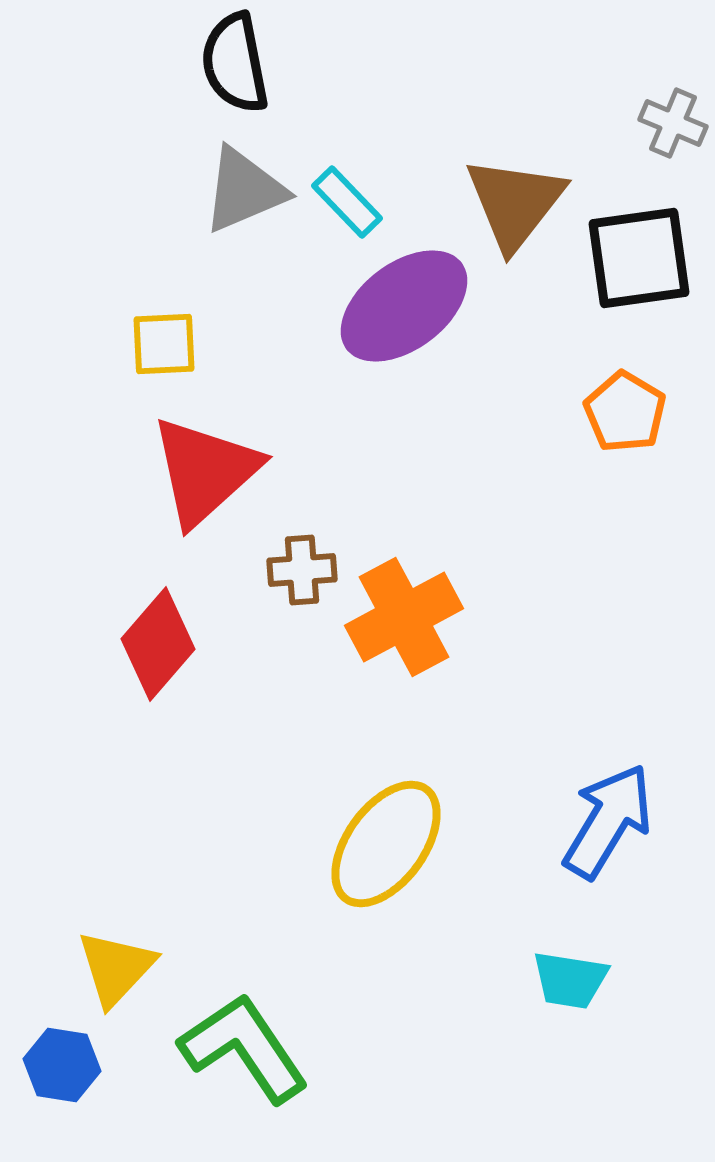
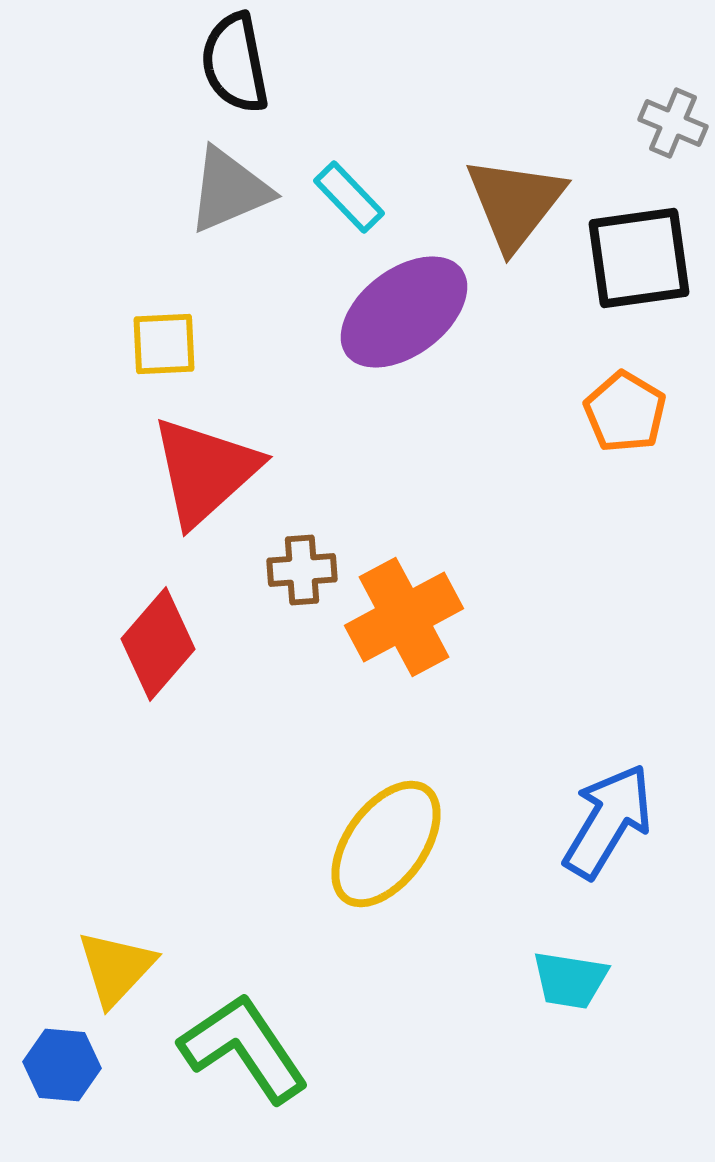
gray triangle: moved 15 px left
cyan rectangle: moved 2 px right, 5 px up
purple ellipse: moved 6 px down
blue hexagon: rotated 4 degrees counterclockwise
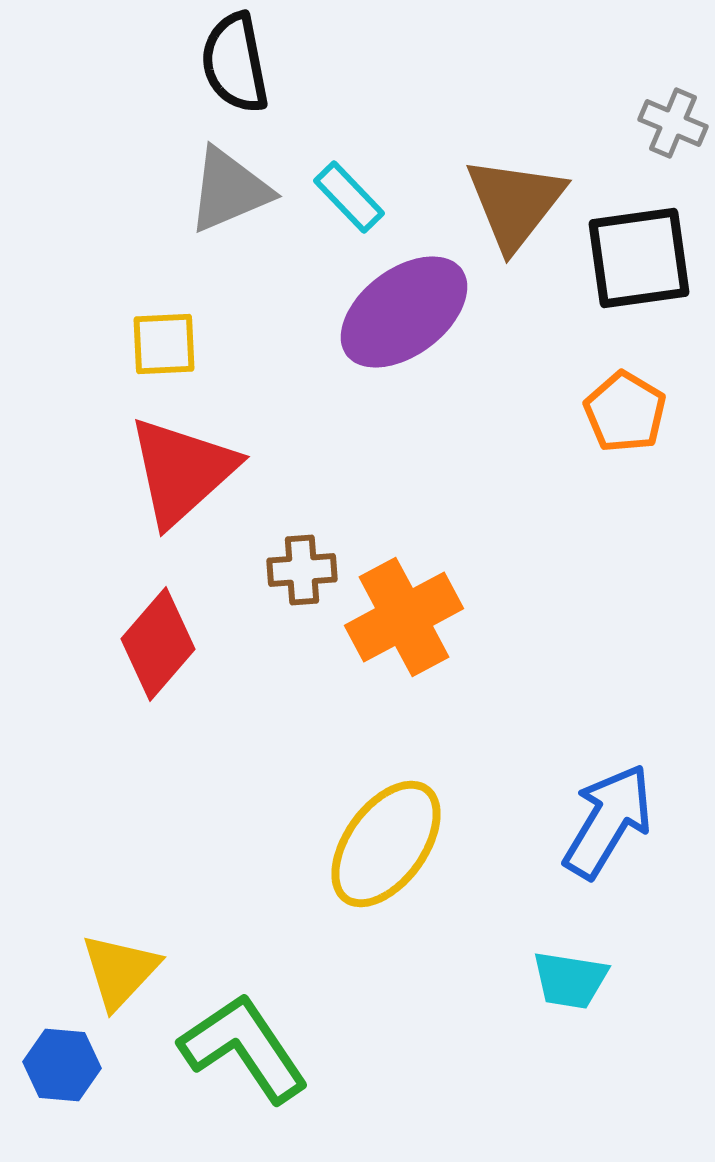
red triangle: moved 23 px left
yellow triangle: moved 4 px right, 3 px down
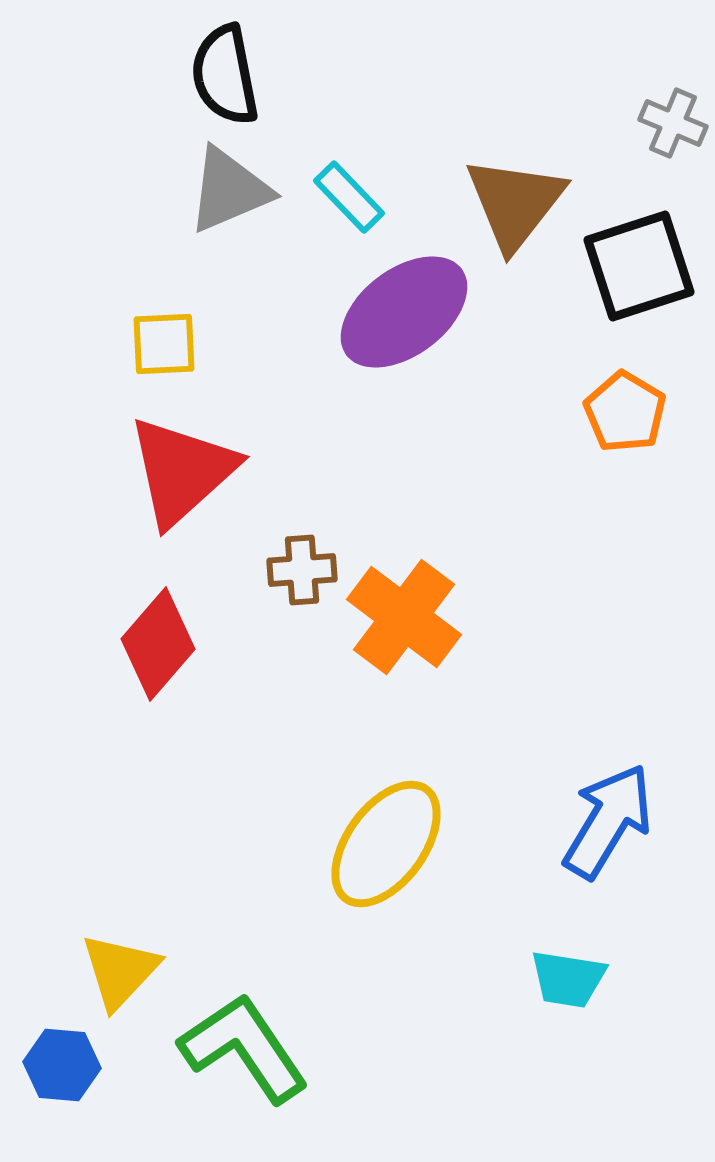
black semicircle: moved 10 px left, 12 px down
black square: moved 8 px down; rotated 10 degrees counterclockwise
orange cross: rotated 25 degrees counterclockwise
cyan trapezoid: moved 2 px left, 1 px up
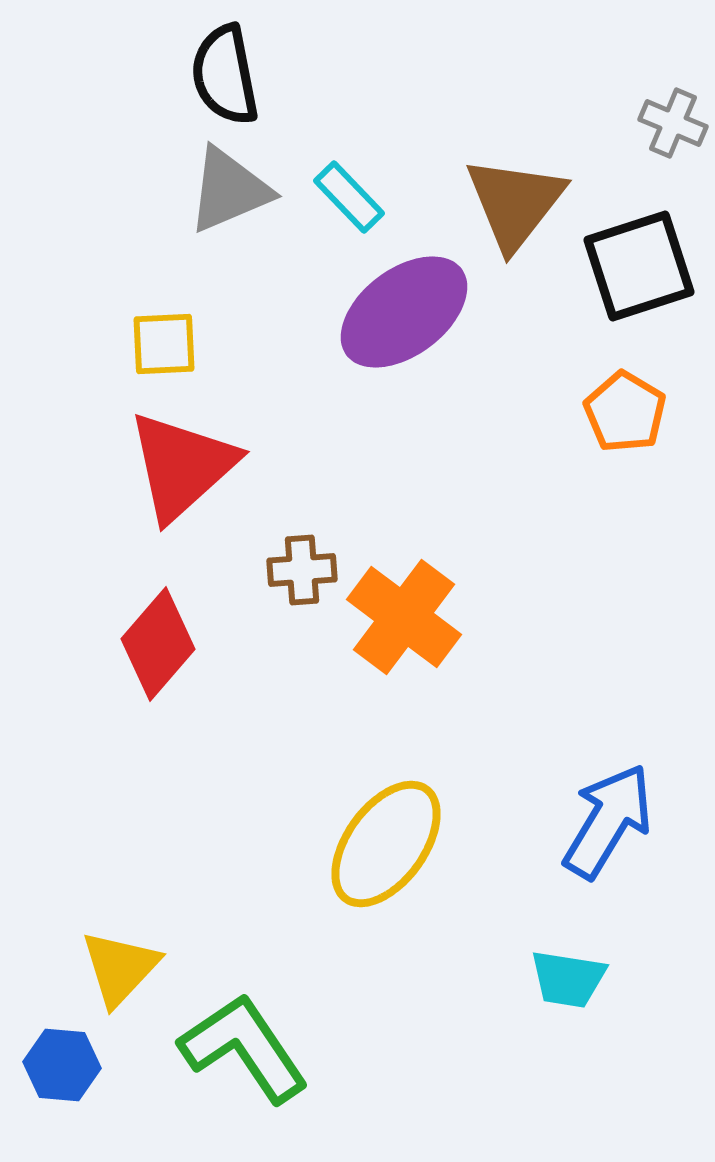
red triangle: moved 5 px up
yellow triangle: moved 3 px up
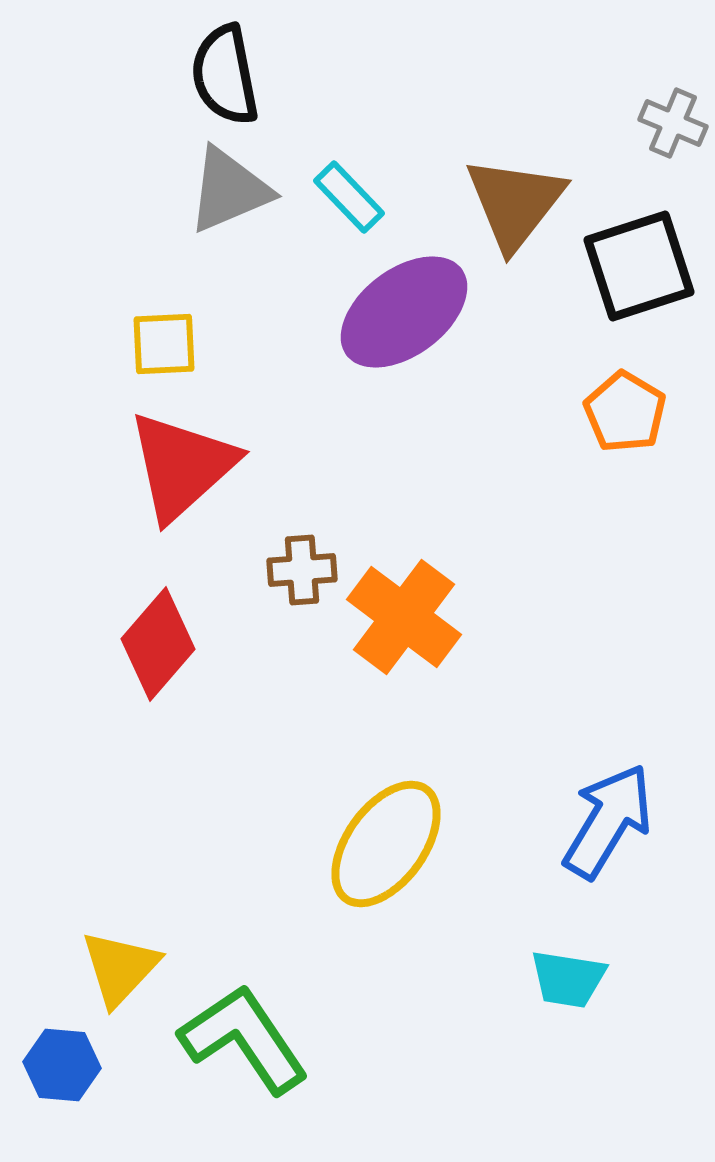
green L-shape: moved 9 px up
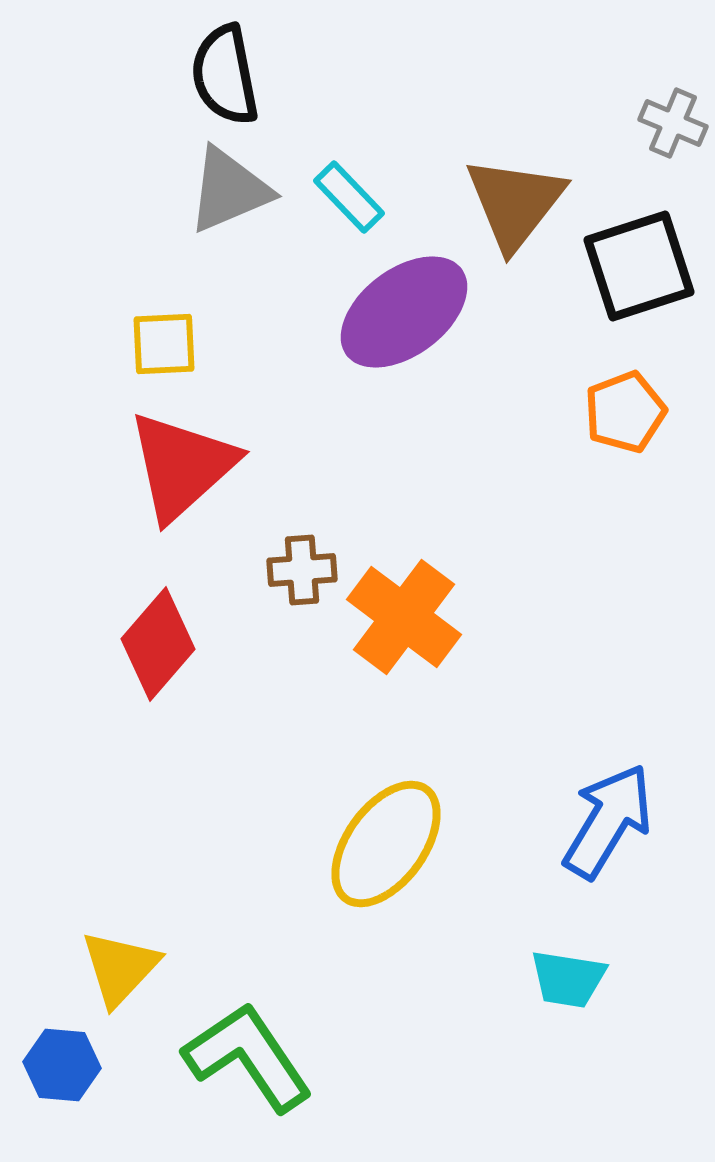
orange pentagon: rotated 20 degrees clockwise
green L-shape: moved 4 px right, 18 px down
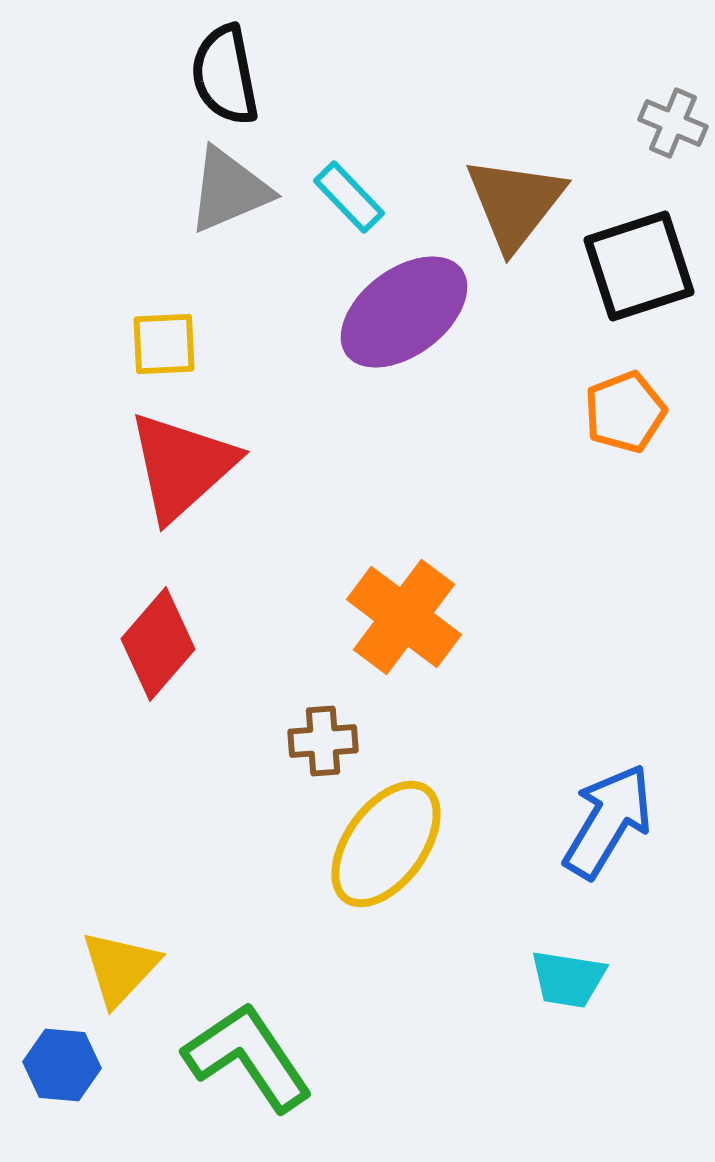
brown cross: moved 21 px right, 171 px down
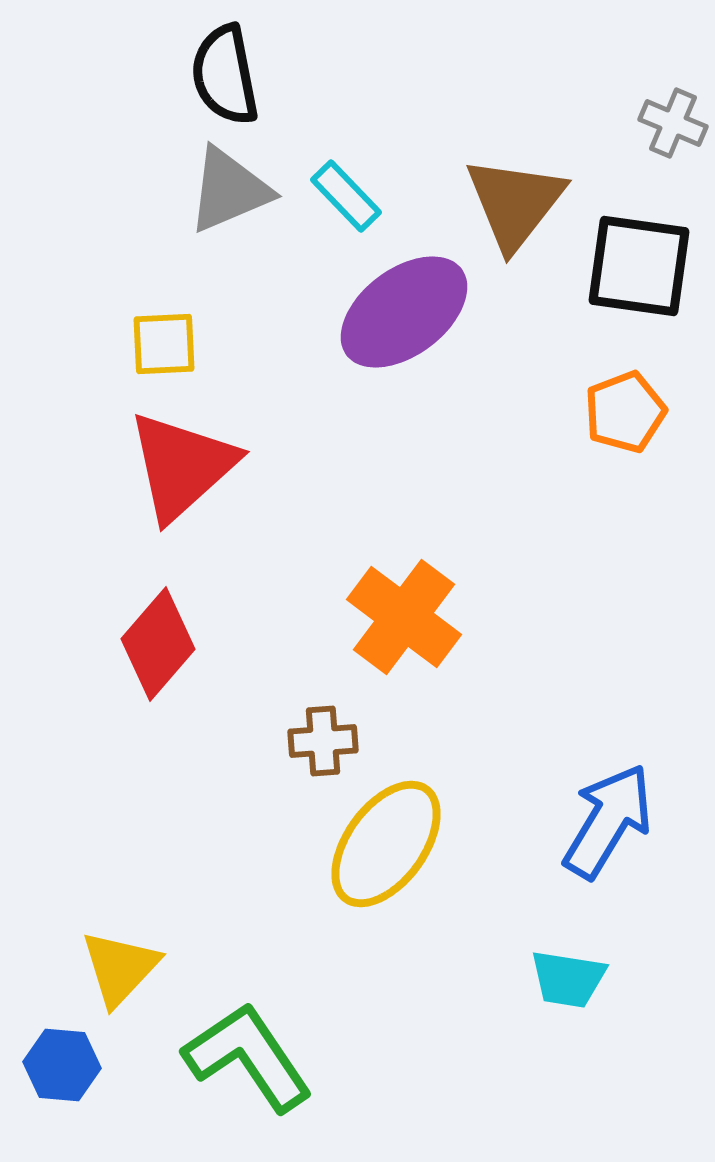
cyan rectangle: moved 3 px left, 1 px up
black square: rotated 26 degrees clockwise
